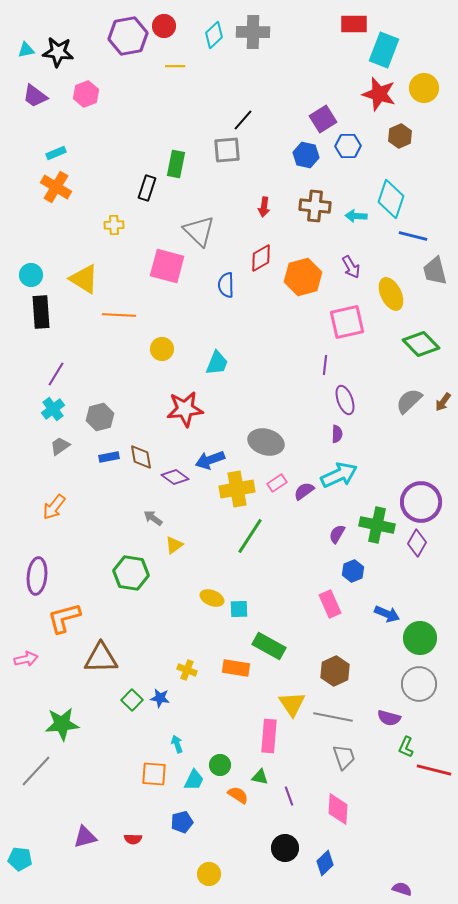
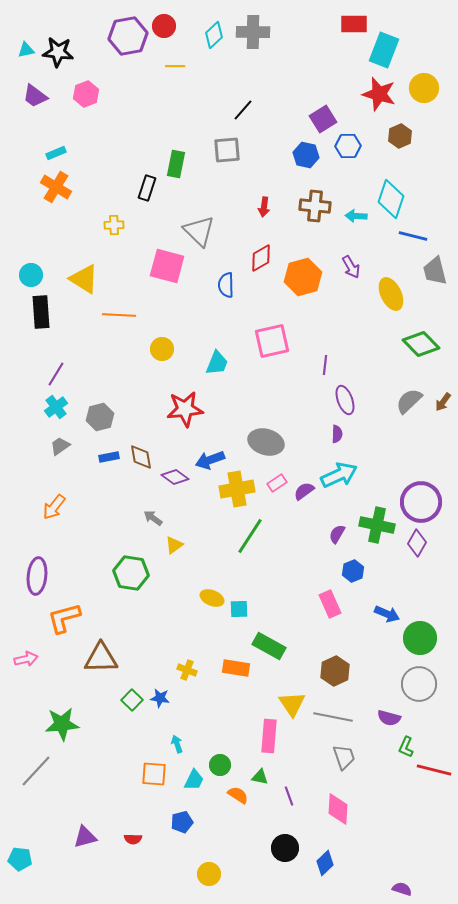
black line at (243, 120): moved 10 px up
pink square at (347, 322): moved 75 px left, 19 px down
cyan cross at (53, 409): moved 3 px right, 2 px up
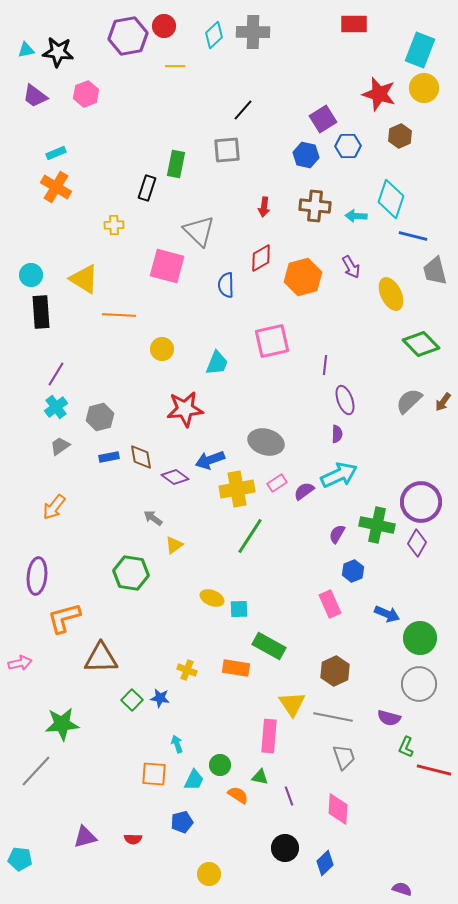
cyan rectangle at (384, 50): moved 36 px right
pink arrow at (26, 659): moved 6 px left, 4 px down
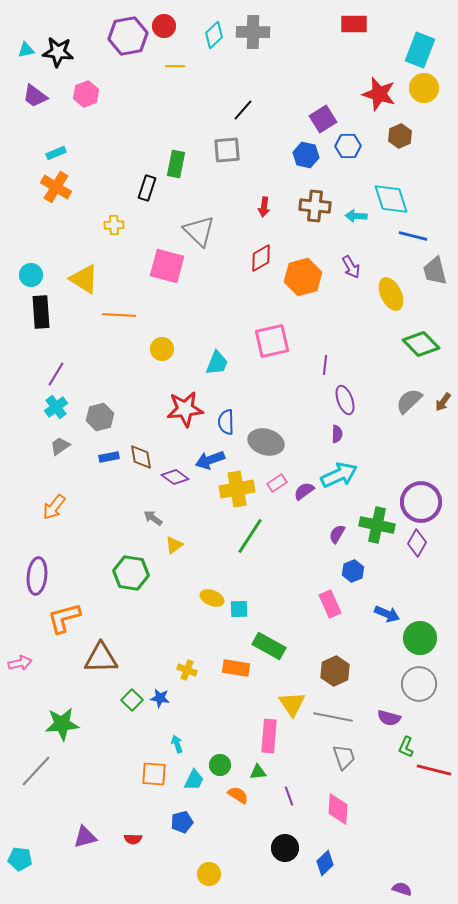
cyan diamond at (391, 199): rotated 36 degrees counterclockwise
blue semicircle at (226, 285): moved 137 px down
green triangle at (260, 777): moved 2 px left, 5 px up; rotated 18 degrees counterclockwise
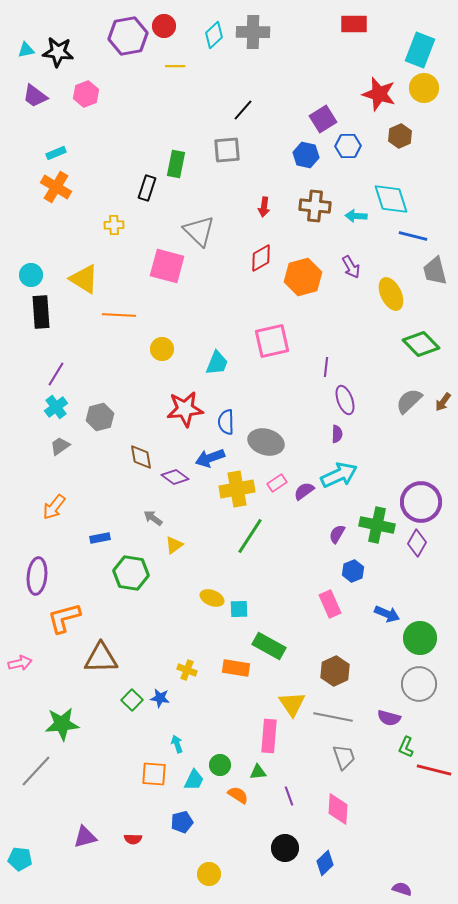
purple line at (325, 365): moved 1 px right, 2 px down
blue rectangle at (109, 457): moved 9 px left, 81 px down
blue arrow at (210, 460): moved 2 px up
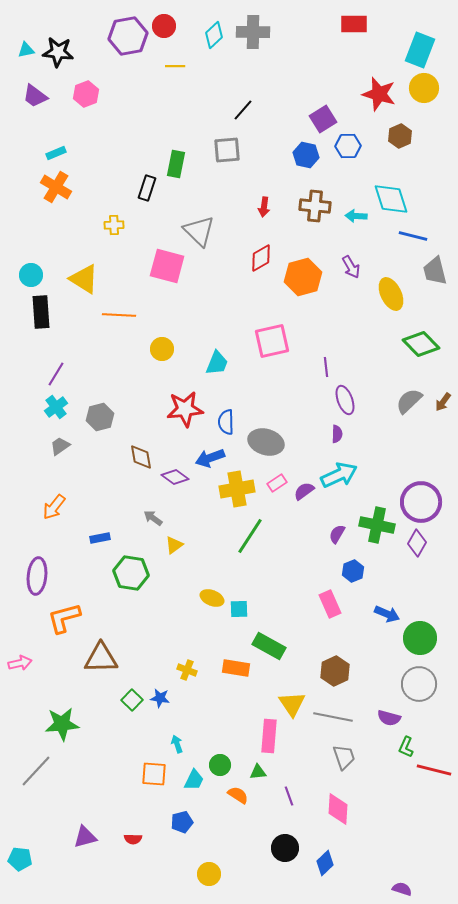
purple line at (326, 367): rotated 12 degrees counterclockwise
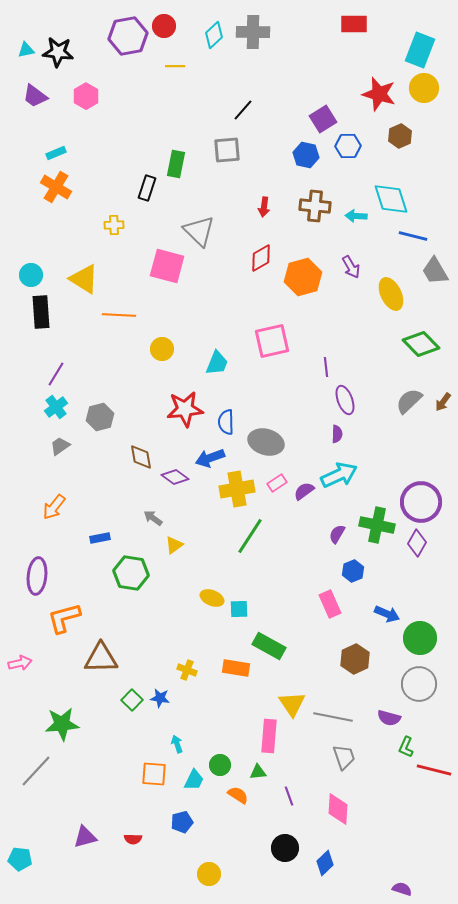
pink hexagon at (86, 94): moved 2 px down; rotated 10 degrees counterclockwise
gray trapezoid at (435, 271): rotated 16 degrees counterclockwise
brown hexagon at (335, 671): moved 20 px right, 12 px up
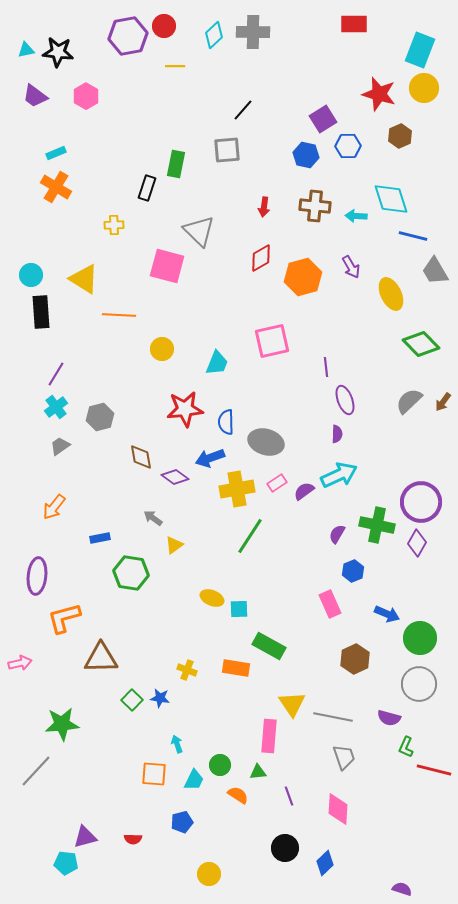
cyan pentagon at (20, 859): moved 46 px right, 4 px down
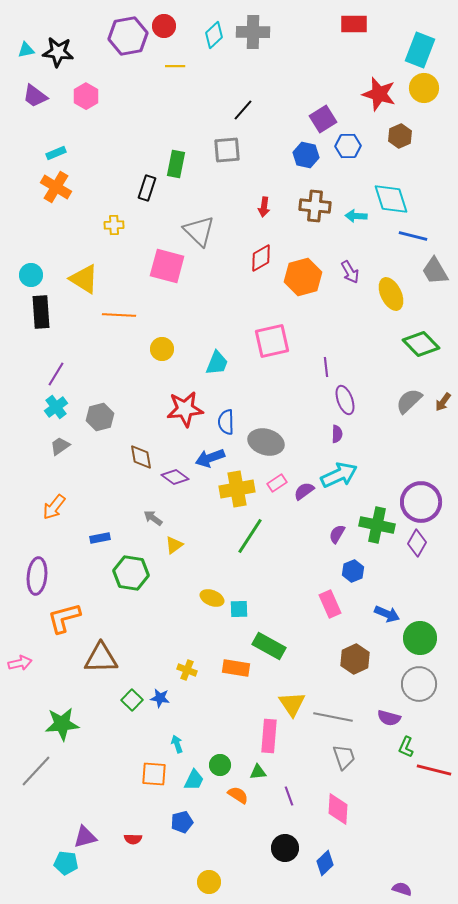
purple arrow at (351, 267): moved 1 px left, 5 px down
yellow circle at (209, 874): moved 8 px down
